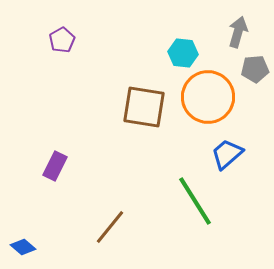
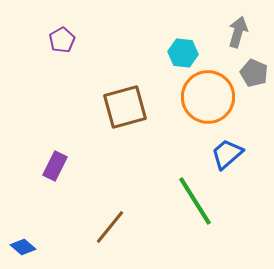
gray pentagon: moved 1 px left, 4 px down; rotated 28 degrees clockwise
brown square: moved 19 px left; rotated 24 degrees counterclockwise
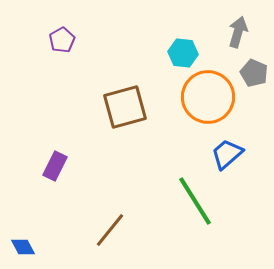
brown line: moved 3 px down
blue diamond: rotated 20 degrees clockwise
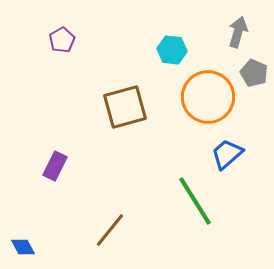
cyan hexagon: moved 11 px left, 3 px up
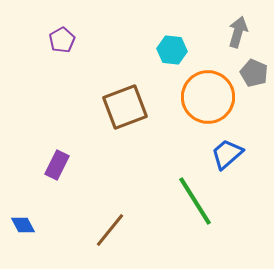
brown square: rotated 6 degrees counterclockwise
purple rectangle: moved 2 px right, 1 px up
blue diamond: moved 22 px up
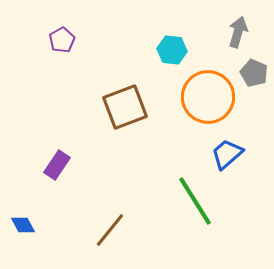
purple rectangle: rotated 8 degrees clockwise
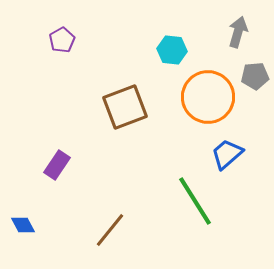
gray pentagon: moved 1 px right, 3 px down; rotated 28 degrees counterclockwise
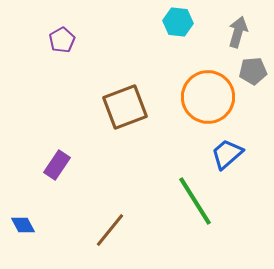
cyan hexagon: moved 6 px right, 28 px up
gray pentagon: moved 2 px left, 5 px up
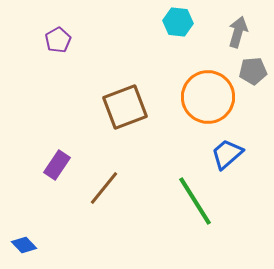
purple pentagon: moved 4 px left
blue diamond: moved 1 px right, 20 px down; rotated 15 degrees counterclockwise
brown line: moved 6 px left, 42 px up
